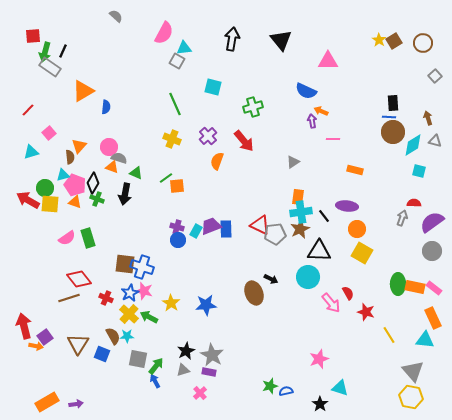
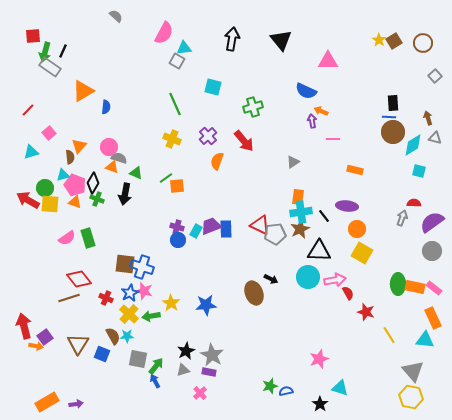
gray triangle at (435, 141): moved 3 px up
pink arrow at (331, 303): moved 4 px right, 23 px up; rotated 60 degrees counterclockwise
green arrow at (149, 317): moved 2 px right, 1 px up; rotated 36 degrees counterclockwise
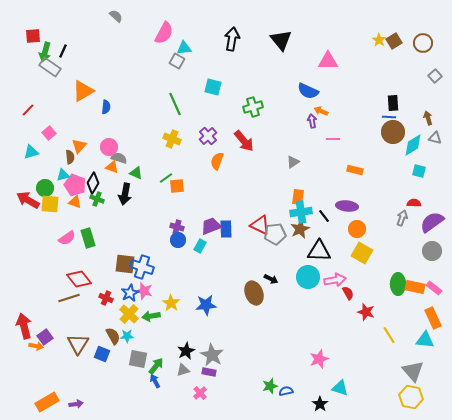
blue semicircle at (306, 91): moved 2 px right
cyan rectangle at (196, 231): moved 4 px right, 15 px down
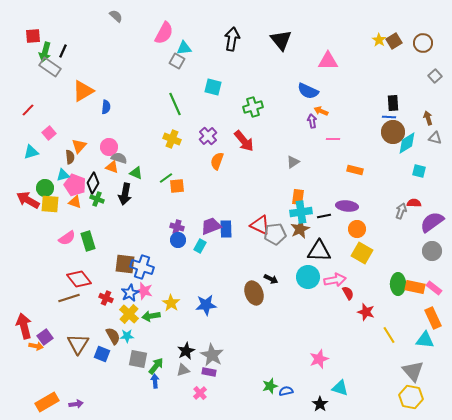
cyan diamond at (413, 145): moved 6 px left, 2 px up
black line at (324, 216): rotated 64 degrees counterclockwise
gray arrow at (402, 218): moved 1 px left, 7 px up
green rectangle at (88, 238): moved 3 px down
blue arrow at (155, 381): rotated 24 degrees clockwise
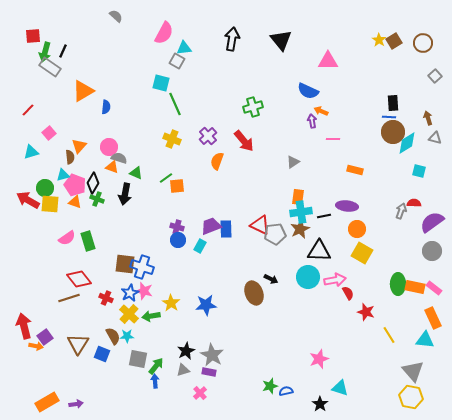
cyan square at (213, 87): moved 52 px left, 4 px up
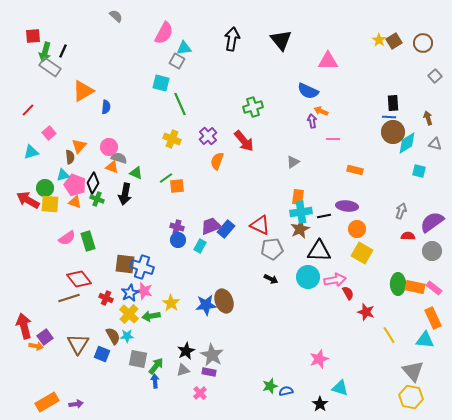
green line at (175, 104): moved 5 px right
gray triangle at (435, 138): moved 6 px down
red semicircle at (414, 203): moved 6 px left, 33 px down
blue rectangle at (226, 229): rotated 42 degrees clockwise
gray pentagon at (275, 234): moved 3 px left, 15 px down
brown ellipse at (254, 293): moved 30 px left, 8 px down
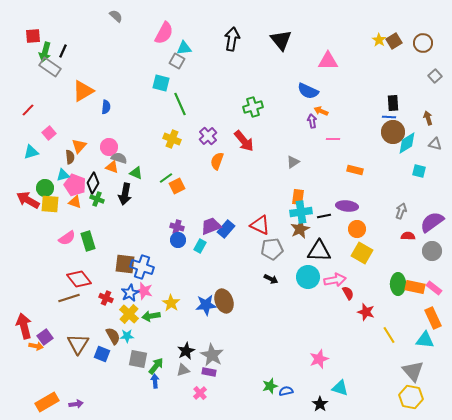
orange square at (177, 186): rotated 21 degrees counterclockwise
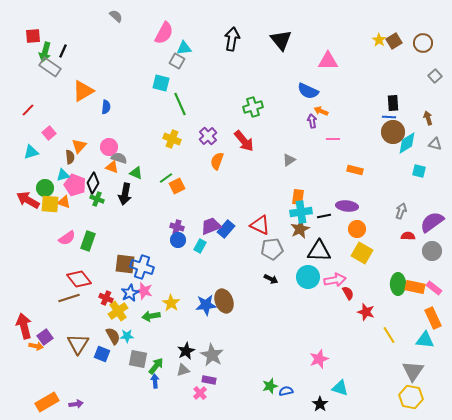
gray triangle at (293, 162): moved 4 px left, 2 px up
orange triangle at (75, 202): moved 11 px left
green rectangle at (88, 241): rotated 36 degrees clockwise
yellow cross at (129, 314): moved 11 px left, 3 px up; rotated 12 degrees clockwise
gray triangle at (413, 371): rotated 15 degrees clockwise
purple rectangle at (209, 372): moved 8 px down
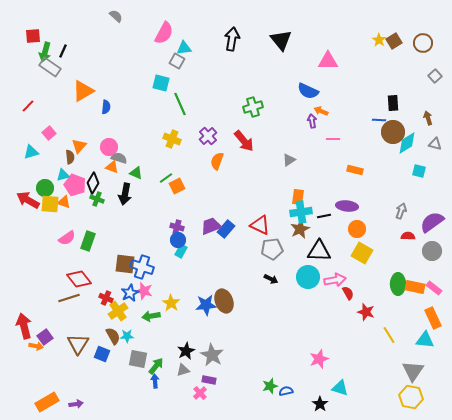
red line at (28, 110): moved 4 px up
blue line at (389, 117): moved 10 px left, 3 px down
cyan rectangle at (200, 246): moved 19 px left, 5 px down
